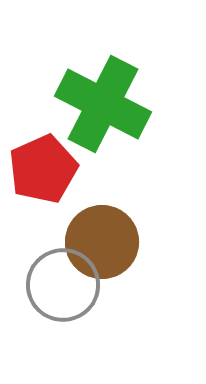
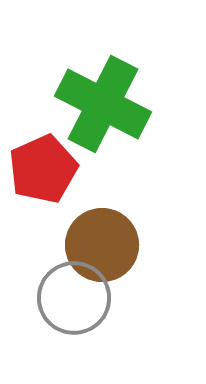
brown circle: moved 3 px down
gray circle: moved 11 px right, 13 px down
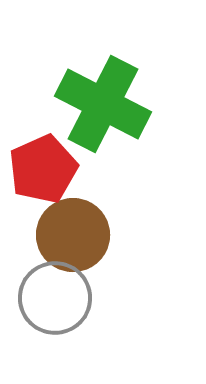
brown circle: moved 29 px left, 10 px up
gray circle: moved 19 px left
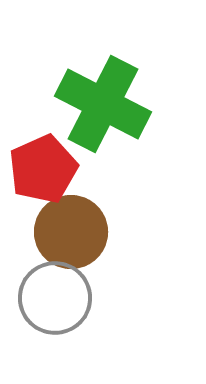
brown circle: moved 2 px left, 3 px up
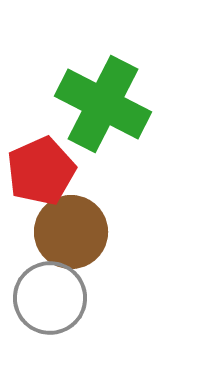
red pentagon: moved 2 px left, 2 px down
gray circle: moved 5 px left
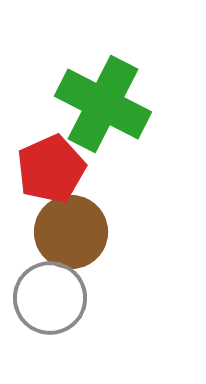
red pentagon: moved 10 px right, 2 px up
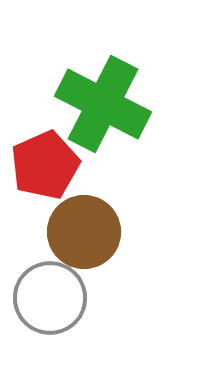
red pentagon: moved 6 px left, 4 px up
brown circle: moved 13 px right
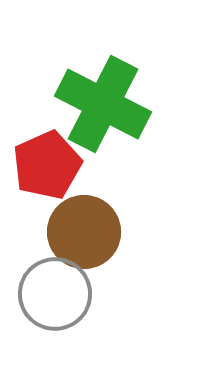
red pentagon: moved 2 px right
gray circle: moved 5 px right, 4 px up
